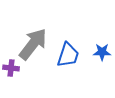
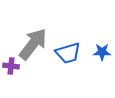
blue trapezoid: moved 2 px up; rotated 56 degrees clockwise
purple cross: moved 2 px up
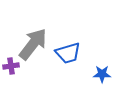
blue star: moved 22 px down
purple cross: rotated 14 degrees counterclockwise
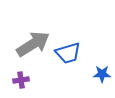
gray arrow: rotated 20 degrees clockwise
purple cross: moved 10 px right, 14 px down
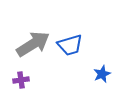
blue trapezoid: moved 2 px right, 8 px up
blue star: rotated 24 degrees counterclockwise
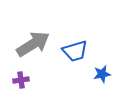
blue trapezoid: moved 5 px right, 6 px down
blue star: rotated 12 degrees clockwise
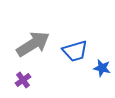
blue star: moved 6 px up; rotated 24 degrees clockwise
purple cross: moved 2 px right; rotated 28 degrees counterclockwise
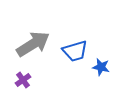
blue star: moved 1 px left, 1 px up
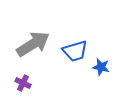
purple cross: moved 3 px down; rotated 28 degrees counterclockwise
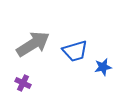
blue star: moved 2 px right; rotated 24 degrees counterclockwise
